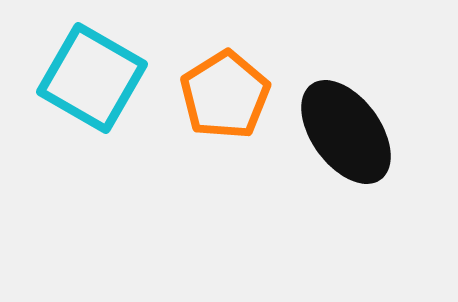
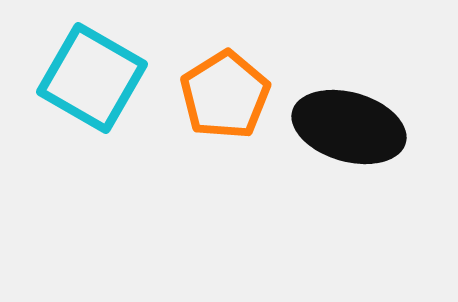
black ellipse: moved 3 px right, 5 px up; rotated 38 degrees counterclockwise
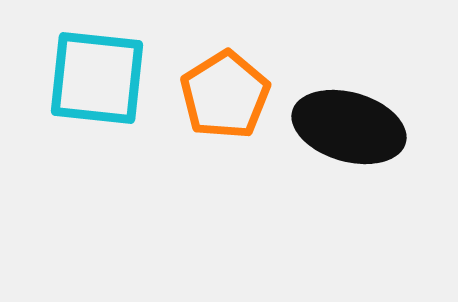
cyan square: moved 5 px right; rotated 24 degrees counterclockwise
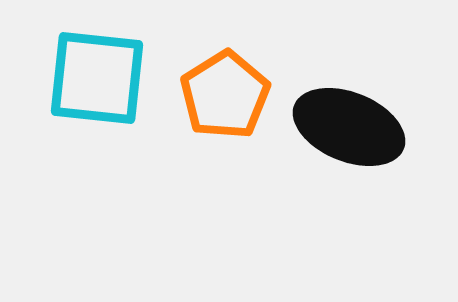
black ellipse: rotated 6 degrees clockwise
